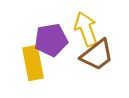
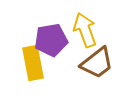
yellow arrow: moved 1 px left, 1 px down
brown trapezoid: moved 8 px down
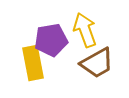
brown trapezoid: rotated 9 degrees clockwise
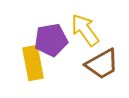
yellow arrow: rotated 16 degrees counterclockwise
brown trapezoid: moved 5 px right, 1 px down
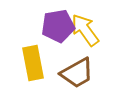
purple pentagon: moved 7 px right, 14 px up
brown trapezoid: moved 25 px left, 9 px down
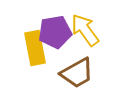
purple pentagon: moved 3 px left, 6 px down
yellow rectangle: moved 2 px right, 15 px up
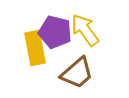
purple pentagon: rotated 24 degrees clockwise
brown trapezoid: rotated 12 degrees counterclockwise
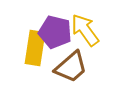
yellow rectangle: rotated 20 degrees clockwise
brown trapezoid: moved 6 px left, 6 px up
